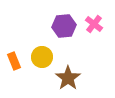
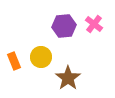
yellow circle: moved 1 px left
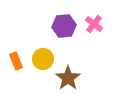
yellow circle: moved 2 px right, 2 px down
orange rectangle: moved 2 px right
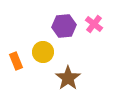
yellow circle: moved 7 px up
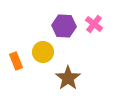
purple hexagon: rotated 10 degrees clockwise
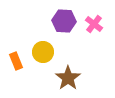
purple hexagon: moved 5 px up
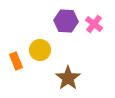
purple hexagon: moved 2 px right
yellow circle: moved 3 px left, 2 px up
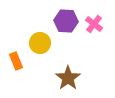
yellow circle: moved 7 px up
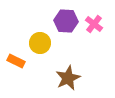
orange rectangle: rotated 42 degrees counterclockwise
brown star: rotated 10 degrees clockwise
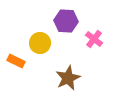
pink cross: moved 15 px down
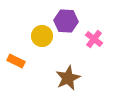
yellow circle: moved 2 px right, 7 px up
